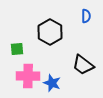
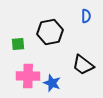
black hexagon: rotated 20 degrees clockwise
green square: moved 1 px right, 5 px up
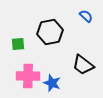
blue semicircle: rotated 48 degrees counterclockwise
